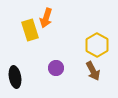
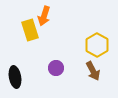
orange arrow: moved 2 px left, 2 px up
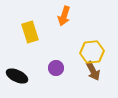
orange arrow: moved 20 px right
yellow rectangle: moved 2 px down
yellow hexagon: moved 5 px left, 7 px down; rotated 25 degrees clockwise
black ellipse: moved 2 px right, 1 px up; rotated 55 degrees counterclockwise
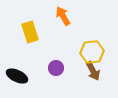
orange arrow: moved 1 px left; rotated 132 degrees clockwise
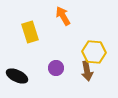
yellow hexagon: moved 2 px right; rotated 10 degrees clockwise
brown arrow: moved 6 px left; rotated 18 degrees clockwise
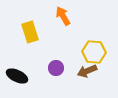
brown arrow: rotated 78 degrees clockwise
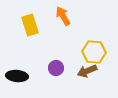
yellow rectangle: moved 7 px up
black ellipse: rotated 20 degrees counterclockwise
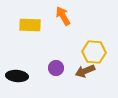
yellow rectangle: rotated 70 degrees counterclockwise
brown arrow: moved 2 px left
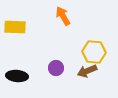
yellow rectangle: moved 15 px left, 2 px down
brown arrow: moved 2 px right
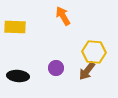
brown arrow: rotated 30 degrees counterclockwise
black ellipse: moved 1 px right
